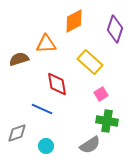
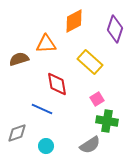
pink square: moved 4 px left, 5 px down
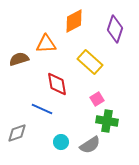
cyan circle: moved 15 px right, 4 px up
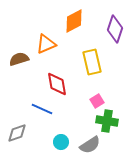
orange triangle: rotated 20 degrees counterclockwise
yellow rectangle: moved 2 px right; rotated 35 degrees clockwise
pink square: moved 2 px down
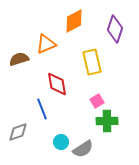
blue line: rotated 45 degrees clockwise
green cross: rotated 10 degrees counterclockwise
gray diamond: moved 1 px right, 1 px up
gray semicircle: moved 7 px left, 4 px down
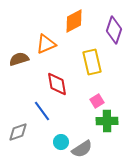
purple diamond: moved 1 px left, 1 px down
blue line: moved 2 px down; rotated 15 degrees counterclockwise
gray semicircle: moved 1 px left
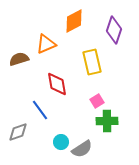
blue line: moved 2 px left, 1 px up
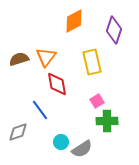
orange triangle: moved 13 px down; rotated 30 degrees counterclockwise
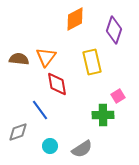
orange diamond: moved 1 px right, 2 px up
brown semicircle: rotated 24 degrees clockwise
pink square: moved 21 px right, 5 px up
green cross: moved 4 px left, 6 px up
cyan circle: moved 11 px left, 4 px down
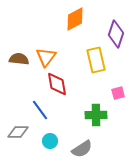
purple diamond: moved 2 px right, 4 px down
yellow rectangle: moved 4 px right, 2 px up
pink square: moved 3 px up; rotated 16 degrees clockwise
green cross: moved 7 px left
gray diamond: rotated 20 degrees clockwise
cyan circle: moved 5 px up
